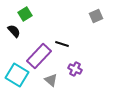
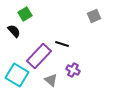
gray square: moved 2 px left
purple cross: moved 2 px left, 1 px down
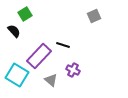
black line: moved 1 px right, 1 px down
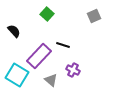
green square: moved 22 px right; rotated 16 degrees counterclockwise
